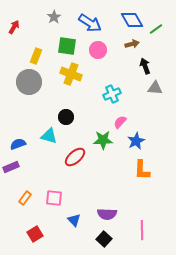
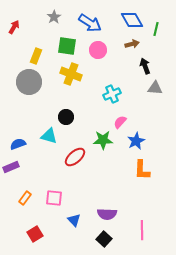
green line: rotated 40 degrees counterclockwise
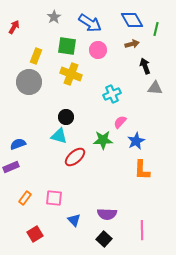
cyan triangle: moved 10 px right
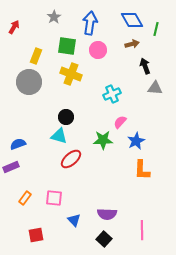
blue arrow: rotated 115 degrees counterclockwise
red ellipse: moved 4 px left, 2 px down
red square: moved 1 px right, 1 px down; rotated 21 degrees clockwise
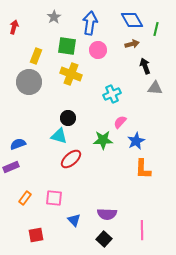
red arrow: rotated 16 degrees counterclockwise
black circle: moved 2 px right, 1 px down
orange L-shape: moved 1 px right, 1 px up
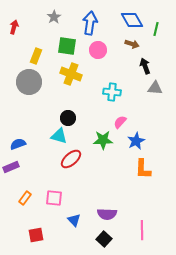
brown arrow: rotated 32 degrees clockwise
cyan cross: moved 2 px up; rotated 30 degrees clockwise
